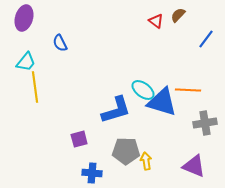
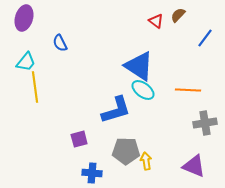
blue line: moved 1 px left, 1 px up
blue triangle: moved 23 px left, 36 px up; rotated 16 degrees clockwise
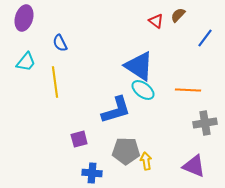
yellow line: moved 20 px right, 5 px up
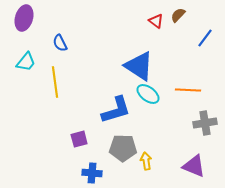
cyan ellipse: moved 5 px right, 4 px down
gray pentagon: moved 3 px left, 3 px up
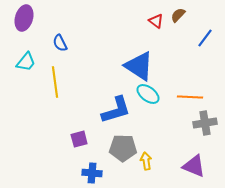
orange line: moved 2 px right, 7 px down
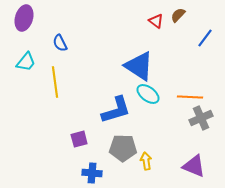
gray cross: moved 4 px left, 5 px up; rotated 15 degrees counterclockwise
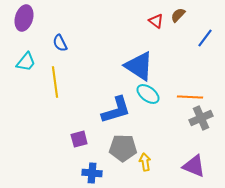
yellow arrow: moved 1 px left, 1 px down
